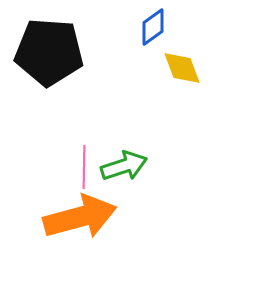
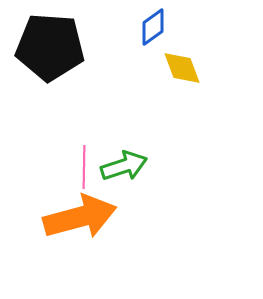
black pentagon: moved 1 px right, 5 px up
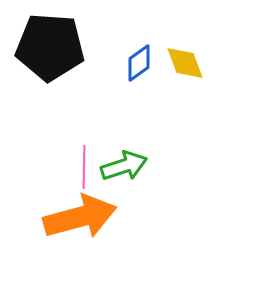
blue diamond: moved 14 px left, 36 px down
yellow diamond: moved 3 px right, 5 px up
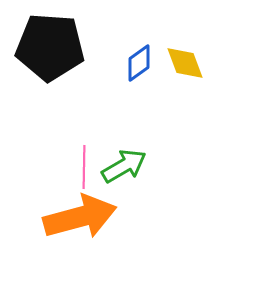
green arrow: rotated 12 degrees counterclockwise
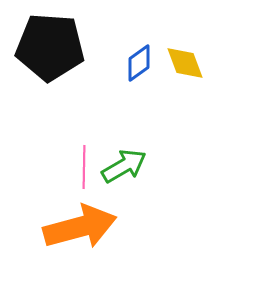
orange arrow: moved 10 px down
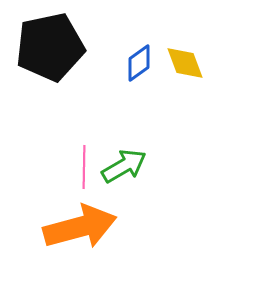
black pentagon: rotated 16 degrees counterclockwise
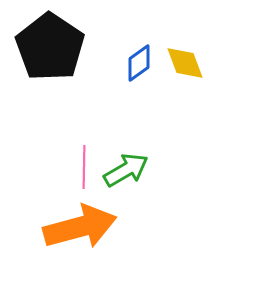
black pentagon: rotated 26 degrees counterclockwise
green arrow: moved 2 px right, 4 px down
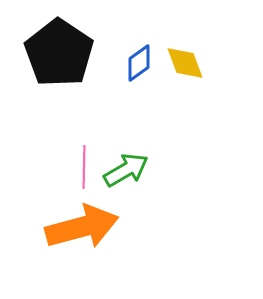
black pentagon: moved 9 px right, 6 px down
orange arrow: moved 2 px right
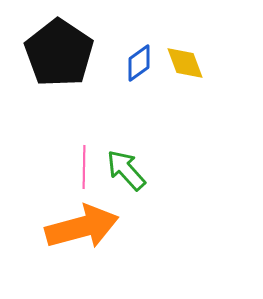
green arrow: rotated 102 degrees counterclockwise
